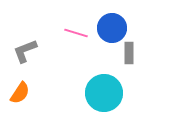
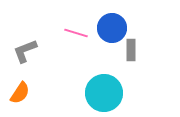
gray rectangle: moved 2 px right, 3 px up
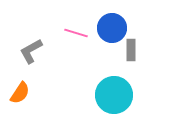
gray L-shape: moved 6 px right; rotated 8 degrees counterclockwise
cyan circle: moved 10 px right, 2 px down
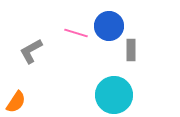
blue circle: moved 3 px left, 2 px up
orange semicircle: moved 4 px left, 9 px down
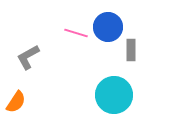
blue circle: moved 1 px left, 1 px down
gray L-shape: moved 3 px left, 6 px down
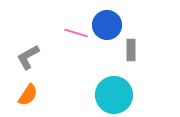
blue circle: moved 1 px left, 2 px up
orange semicircle: moved 12 px right, 7 px up
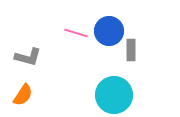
blue circle: moved 2 px right, 6 px down
gray L-shape: rotated 136 degrees counterclockwise
orange semicircle: moved 5 px left
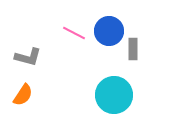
pink line: moved 2 px left; rotated 10 degrees clockwise
gray rectangle: moved 2 px right, 1 px up
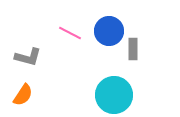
pink line: moved 4 px left
